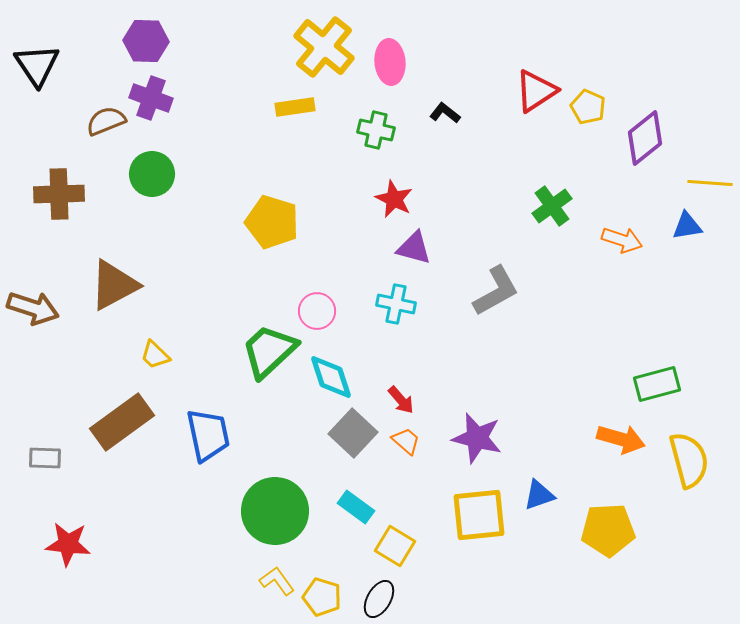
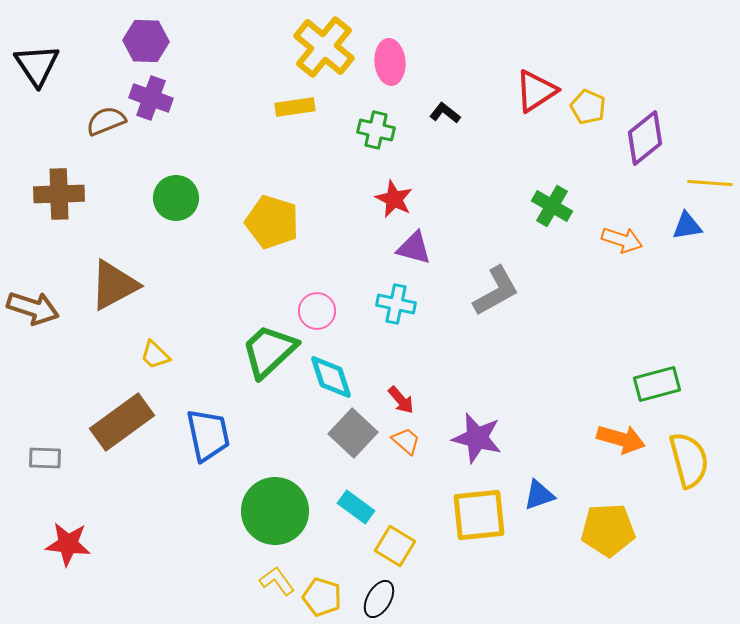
green circle at (152, 174): moved 24 px right, 24 px down
green cross at (552, 206): rotated 24 degrees counterclockwise
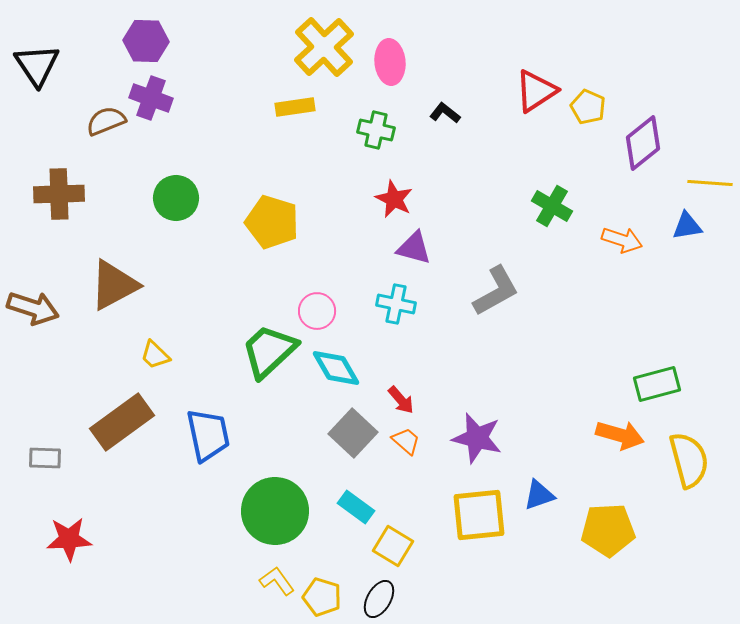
yellow cross at (324, 47): rotated 8 degrees clockwise
purple diamond at (645, 138): moved 2 px left, 5 px down
cyan diamond at (331, 377): moved 5 px right, 9 px up; rotated 12 degrees counterclockwise
orange arrow at (621, 439): moved 1 px left, 4 px up
red star at (68, 544): moved 1 px right, 5 px up; rotated 9 degrees counterclockwise
yellow square at (395, 546): moved 2 px left
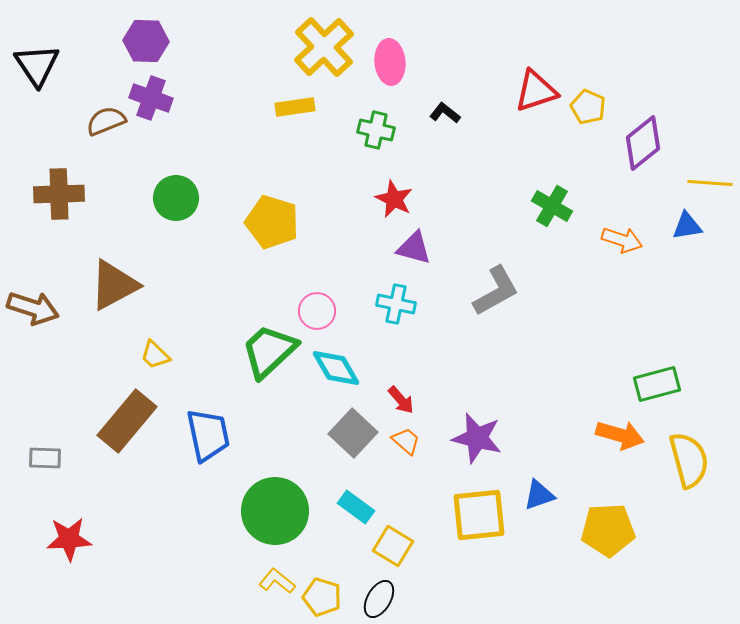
red triangle at (536, 91): rotated 15 degrees clockwise
brown rectangle at (122, 422): moved 5 px right, 1 px up; rotated 14 degrees counterclockwise
yellow L-shape at (277, 581): rotated 15 degrees counterclockwise
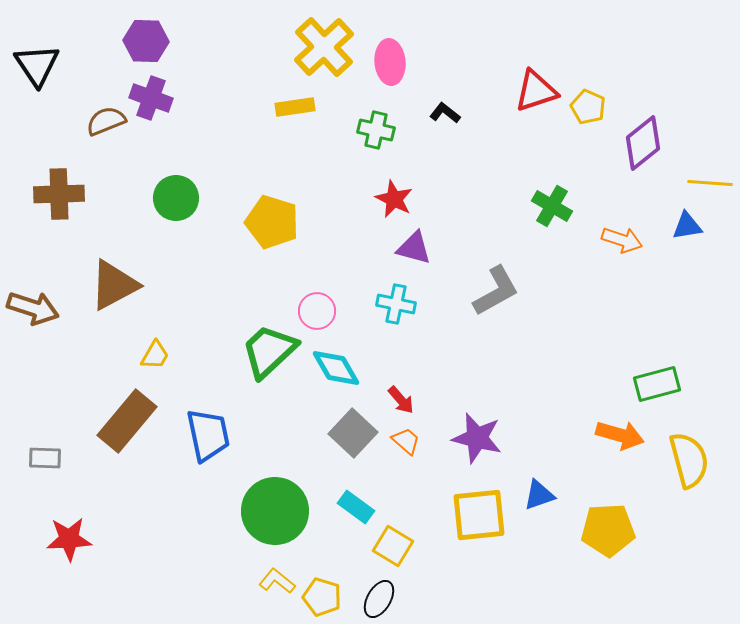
yellow trapezoid at (155, 355): rotated 104 degrees counterclockwise
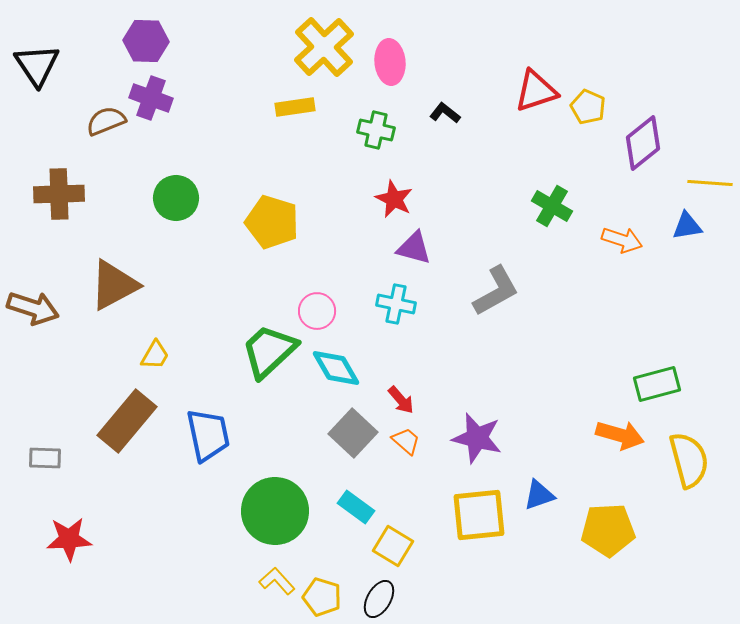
yellow L-shape at (277, 581): rotated 9 degrees clockwise
